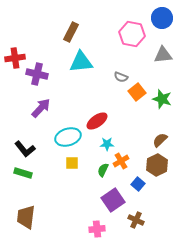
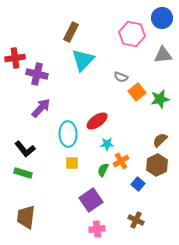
cyan triangle: moved 2 px right, 2 px up; rotated 40 degrees counterclockwise
green star: moved 2 px left; rotated 30 degrees counterclockwise
cyan ellipse: moved 3 px up; rotated 75 degrees counterclockwise
purple square: moved 22 px left
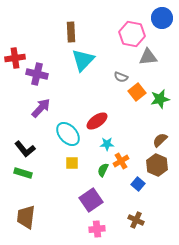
brown rectangle: rotated 30 degrees counterclockwise
gray triangle: moved 15 px left, 2 px down
cyan ellipse: rotated 40 degrees counterclockwise
brown hexagon: rotated 10 degrees counterclockwise
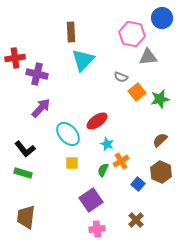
cyan star: rotated 24 degrees clockwise
brown hexagon: moved 4 px right, 7 px down
brown cross: rotated 21 degrees clockwise
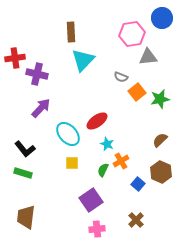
pink hexagon: rotated 20 degrees counterclockwise
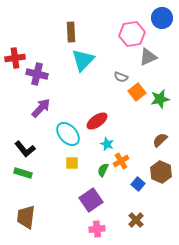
gray triangle: rotated 18 degrees counterclockwise
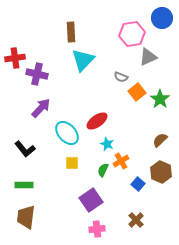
green star: rotated 24 degrees counterclockwise
cyan ellipse: moved 1 px left, 1 px up
green rectangle: moved 1 px right, 12 px down; rotated 18 degrees counterclockwise
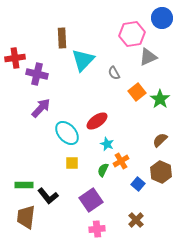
brown rectangle: moved 9 px left, 6 px down
gray semicircle: moved 7 px left, 4 px up; rotated 40 degrees clockwise
black L-shape: moved 23 px right, 47 px down
